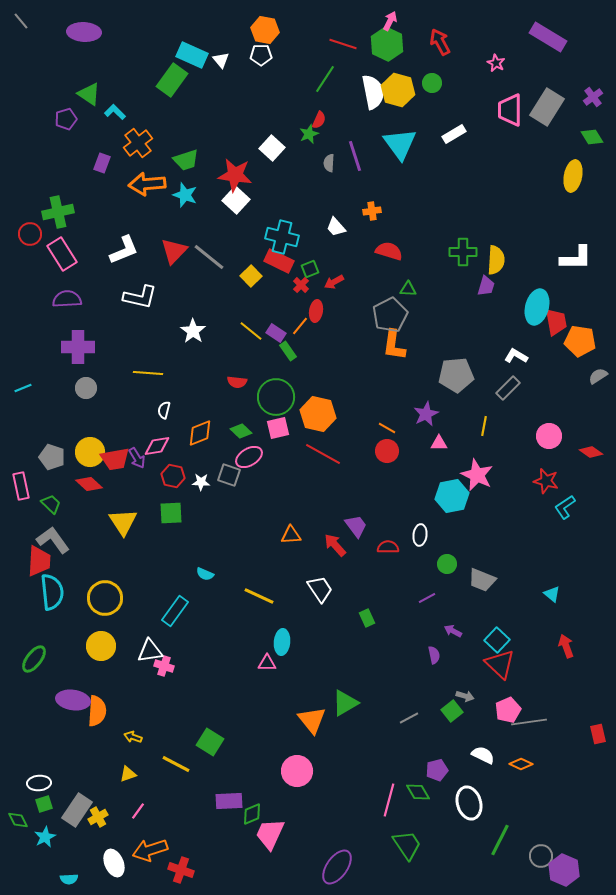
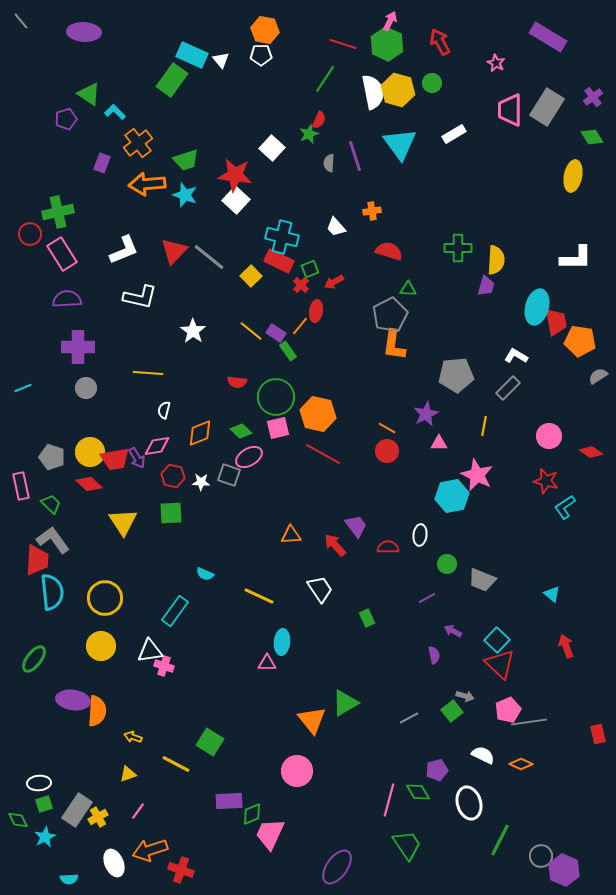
green cross at (463, 252): moved 5 px left, 4 px up
red trapezoid at (39, 561): moved 2 px left, 1 px up
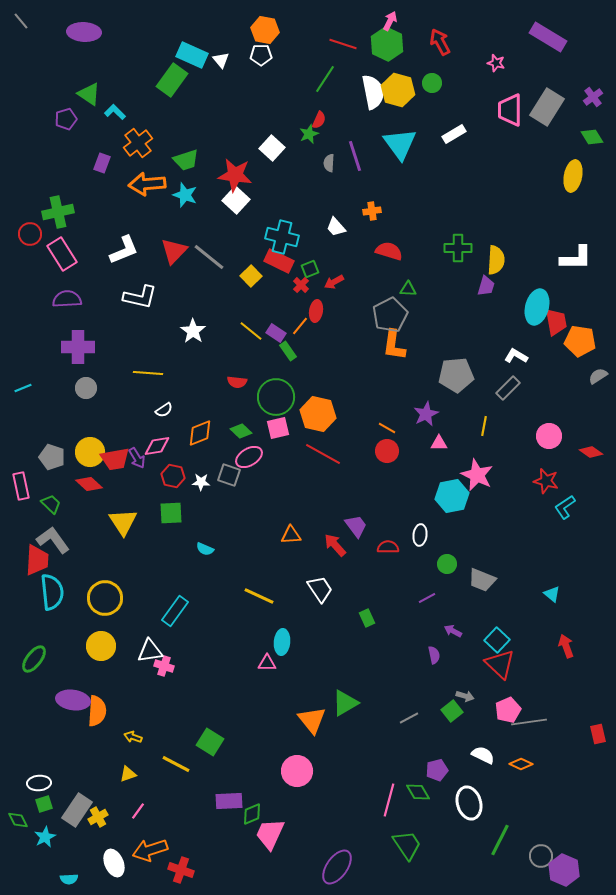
pink star at (496, 63): rotated 12 degrees counterclockwise
white semicircle at (164, 410): rotated 138 degrees counterclockwise
cyan semicircle at (205, 574): moved 25 px up
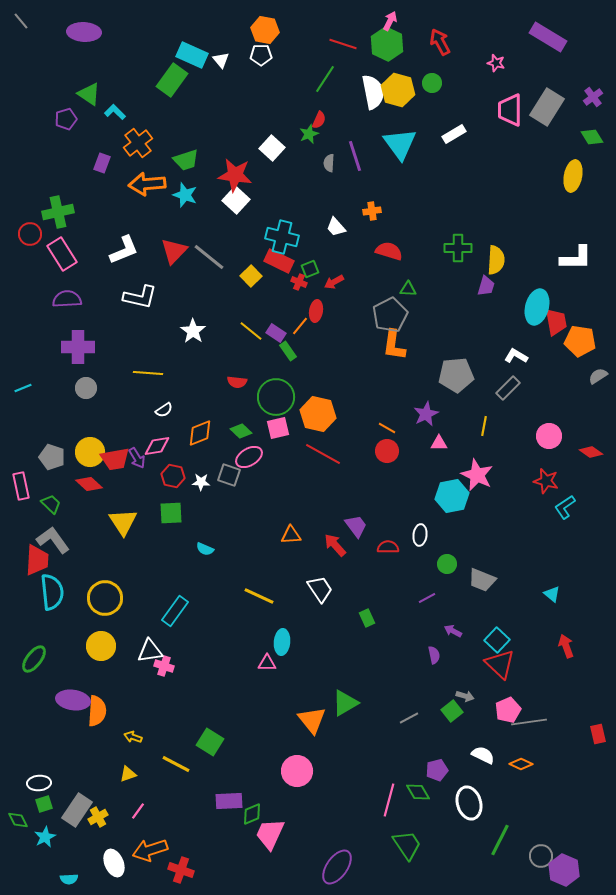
red cross at (301, 285): moved 2 px left, 3 px up; rotated 21 degrees counterclockwise
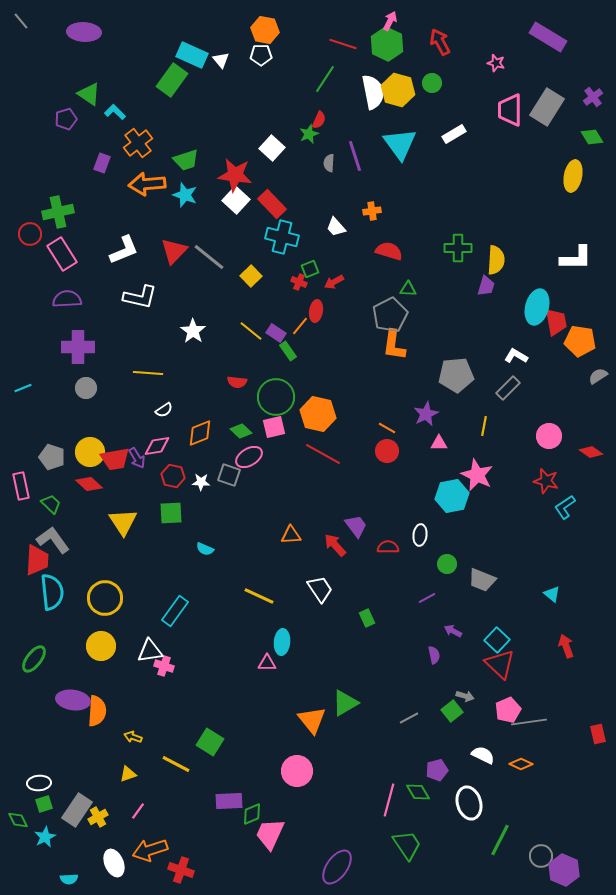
red rectangle at (279, 261): moved 7 px left, 57 px up; rotated 20 degrees clockwise
pink square at (278, 428): moved 4 px left, 1 px up
